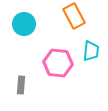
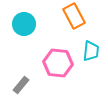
gray rectangle: rotated 36 degrees clockwise
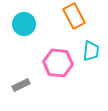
gray rectangle: rotated 24 degrees clockwise
